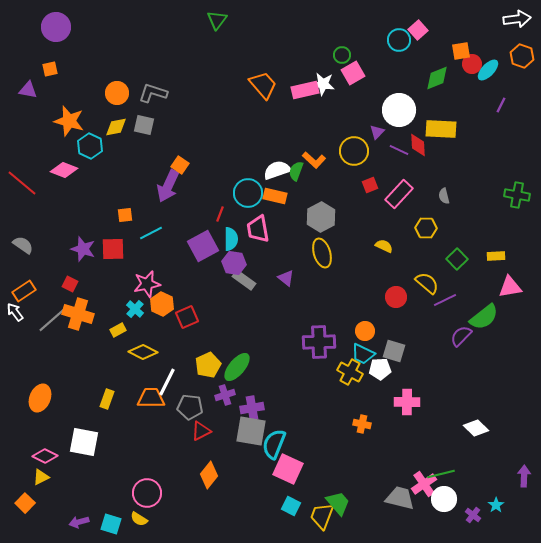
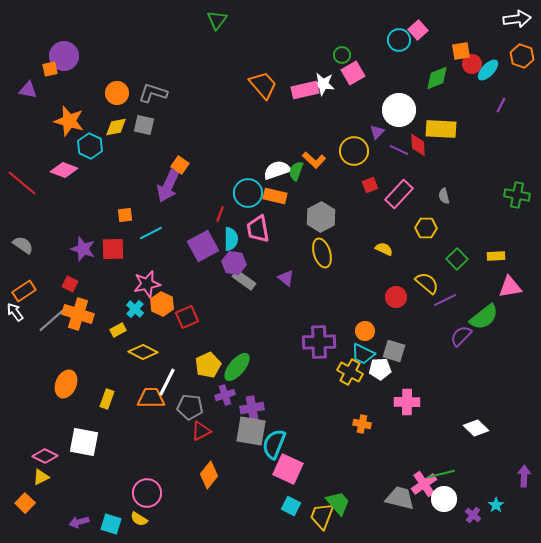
purple circle at (56, 27): moved 8 px right, 29 px down
yellow semicircle at (384, 246): moved 3 px down
orange ellipse at (40, 398): moved 26 px right, 14 px up
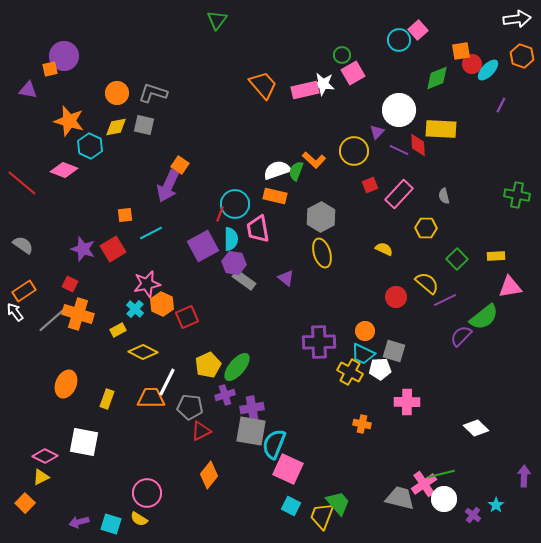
cyan circle at (248, 193): moved 13 px left, 11 px down
red square at (113, 249): rotated 30 degrees counterclockwise
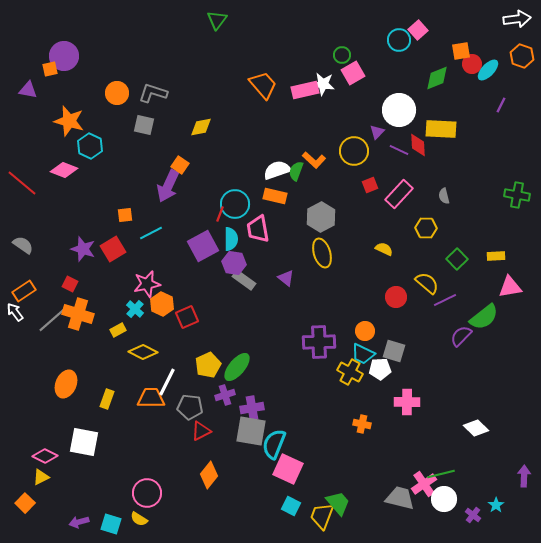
yellow diamond at (116, 127): moved 85 px right
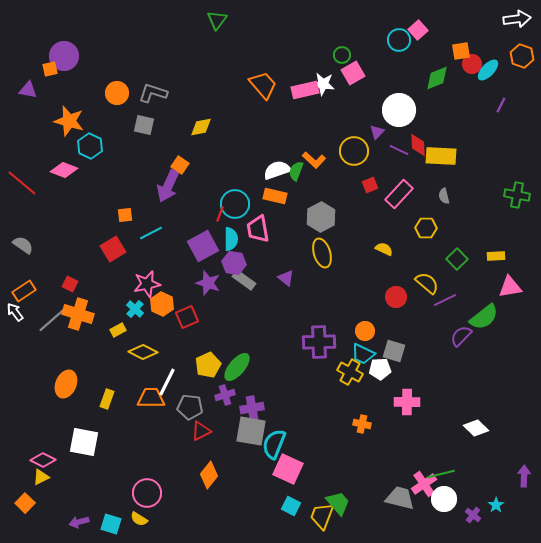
yellow rectangle at (441, 129): moved 27 px down
purple star at (83, 249): moved 125 px right, 34 px down
pink diamond at (45, 456): moved 2 px left, 4 px down
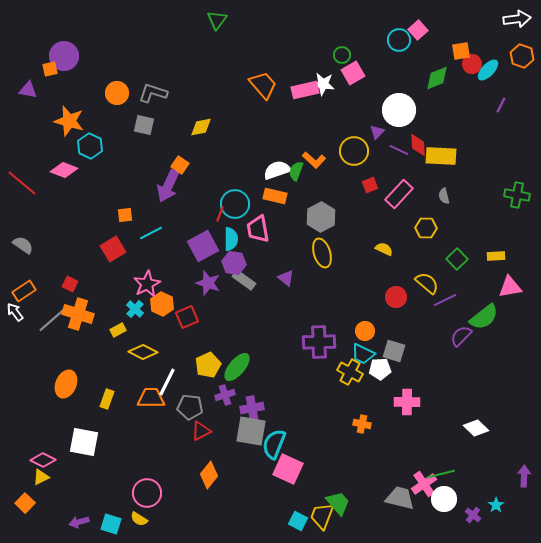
pink star at (147, 284): rotated 16 degrees counterclockwise
cyan square at (291, 506): moved 7 px right, 15 px down
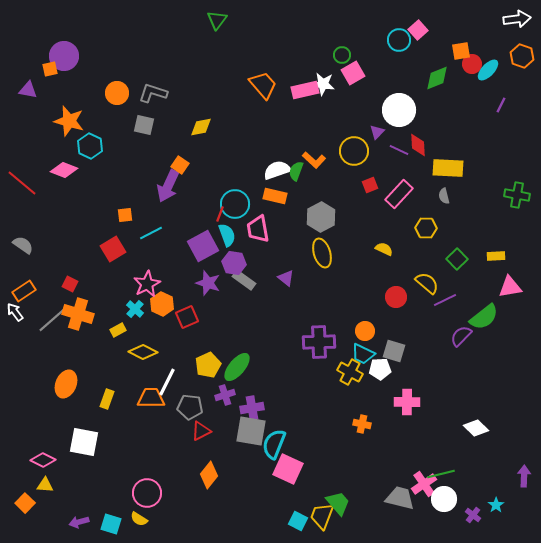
yellow rectangle at (441, 156): moved 7 px right, 12 px down
cyan semicircle at (231, 239): moved 4 px left, 4 px up; rotated 20 degrees counterclockwise
yellow triangle at (41, 477): moved 4 px right, 8 px down; rotated 30 degrees clockwise
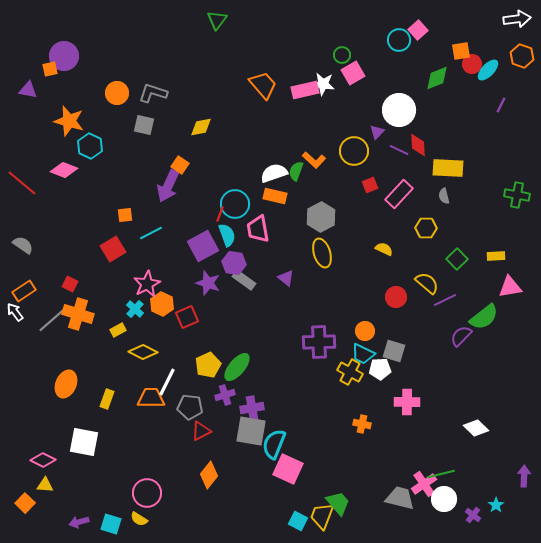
white semicircle at (277, 170): moved 3 px left, 3 px down
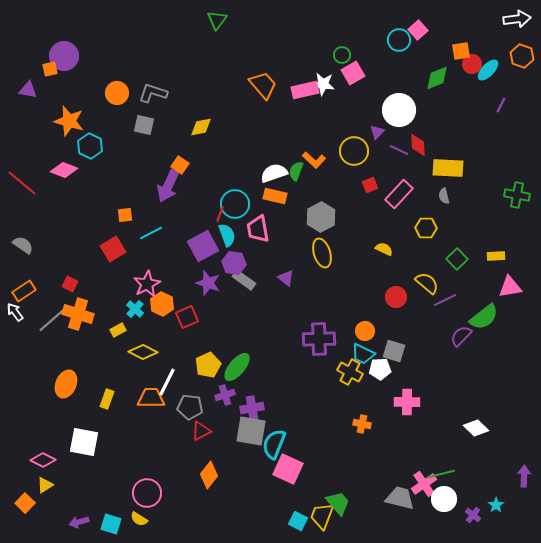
purple cross at (319, 342): moved 3 px up
yellow triangle at (45, 485): rotated 36 degrees counterclockwise
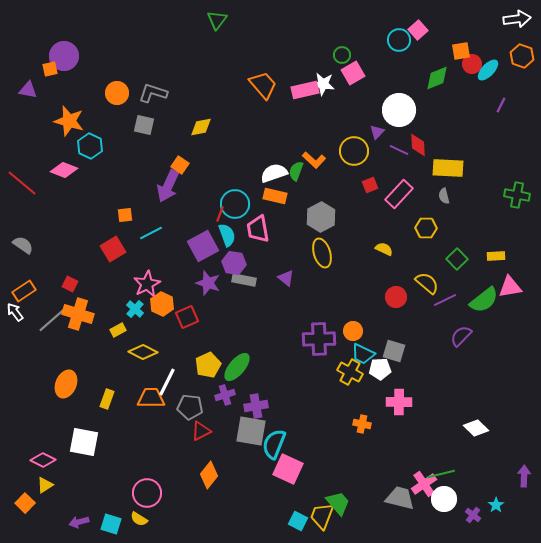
gray rectangle at (244, 280): rotated 25 degrees counterclockwise
green semicircle at (484, 317): moved 17 px up
orange circle at (365, 331): moved 12 px left
pink cross at (407, 402): moved 8 px left
purple cross at (252, 408): moved 4 px right, 2 px up
